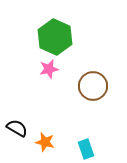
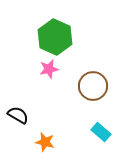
black semicircle: moved 1 px right, 13 px up
cyan rectangle: moved 15 px right, 17 px up; rotated 30 degrees counterclockwise
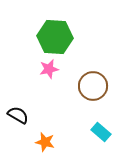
green hexagon: rotated 20 degrees counterclockwise
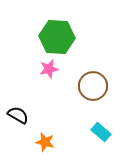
green hexagon: moved 2 px right
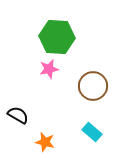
cyan rectangle: moved 9 px left
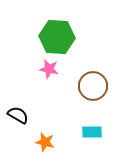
pink star: rotated 24 degrees clockwise
cyan rectangle: rotated 42 degrees counterclockwise
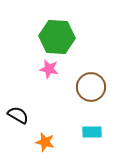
brown circle: moved 2 px left, 1 px down
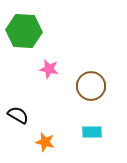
green hexagon: moved 33 px left, 6 px up
brown circle: moved 1 px up
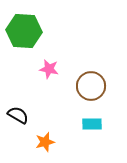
cyan rectangle: moved 8 px up
orange star: rotated 30 degrees counterclockwise
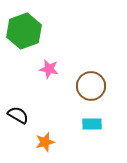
green hexagon: rotated 24 degrees counterclockwise
